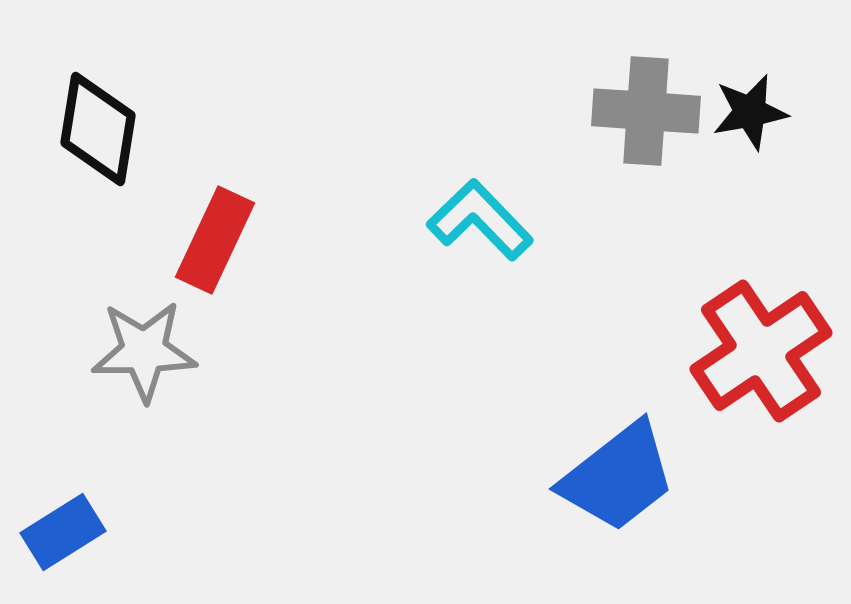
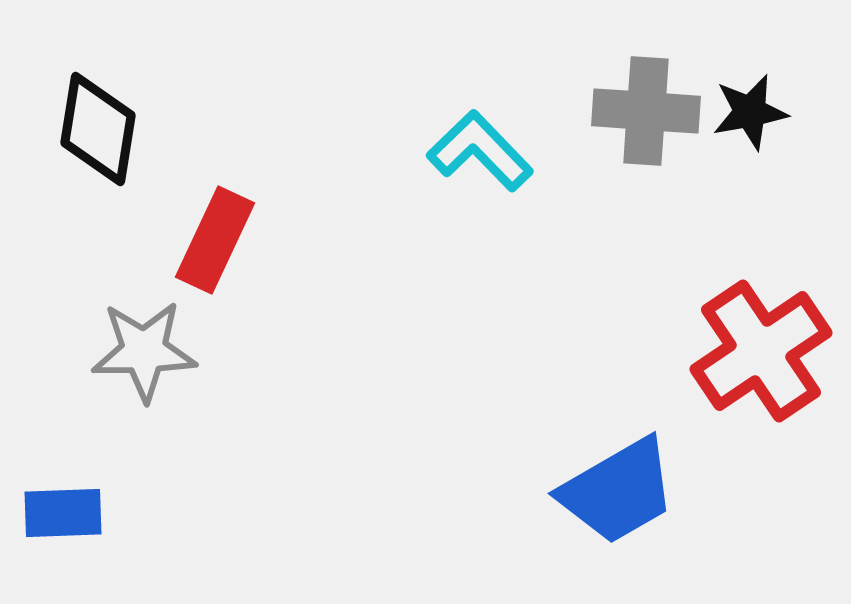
cyan L-shape: moved 69 px up
blue trapezoid: moved 14 px down; rotated 8 degrees clockwise
blue rectangle: moved 19 px up; rotated 30 degrees clockwise
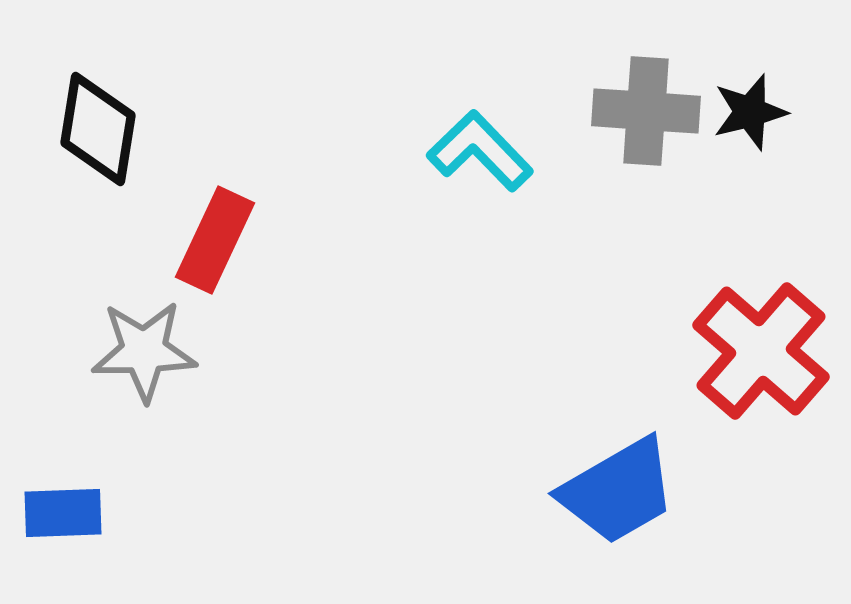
black star: rotated 4 degrees counterclockwise
red cross: rotated 15 degrees counterclockwise
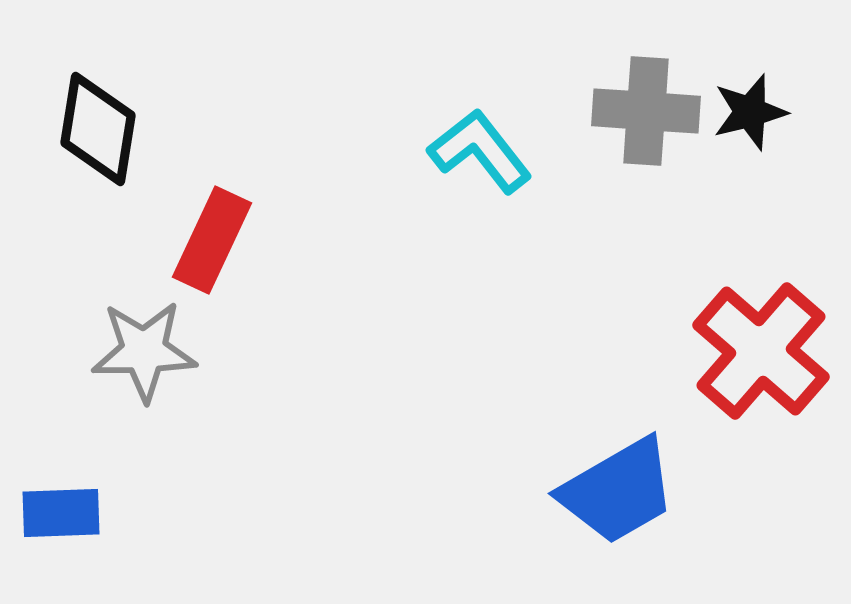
cyan L-shape: rotated 6 degrees clockwise
red rectangle: moved 3 px left
blue rectangle: moved 2 px left
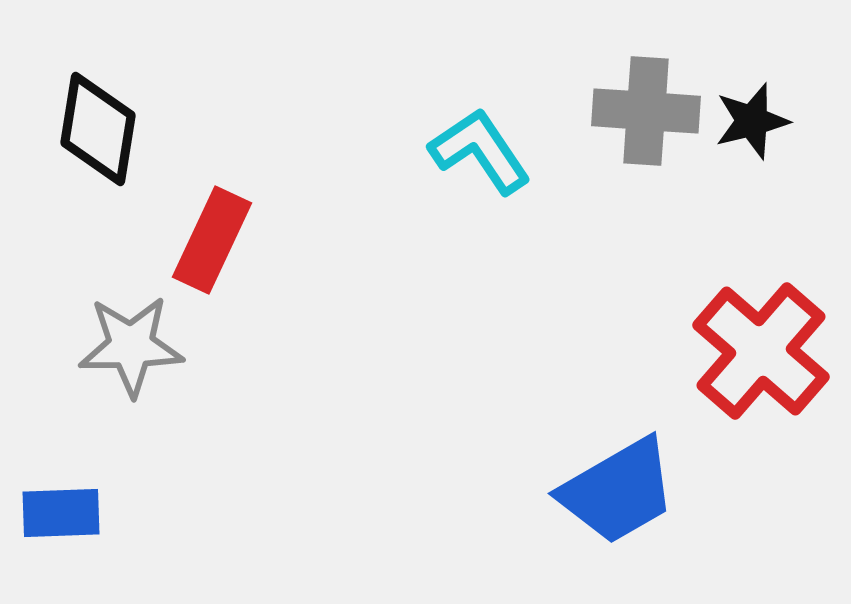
black star: moved 2 px right, 9 px down
cyan L-shape: rotated 4 degrees clockwise
gray star: moved 13 px left, 5 px up
